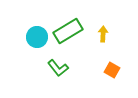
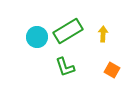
green L-shape: moved 7 px right, 1 px up; rotated 20 degrees clockwise
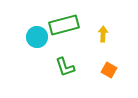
green rectangle: moved 4 px left, 6 px up; rotated 16 degrees clockwise
orange square: moved 3 px left
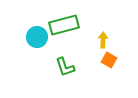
yellow arrow: moved 6 px down
orange square: moved 10 px up
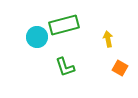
yellow arrow: moved 5 px right, 1 px up; rotated 14 degrees counterclockwise
orange square: moved 11 px right, 8 px down
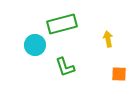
green rectangle: moved 2 px left, 1 px up
cyan circle: moved 2 px left, 8 px down
orange square: moved 1 px left, 6 px down; rotated 28 degrees counterclockwise
